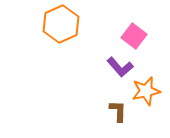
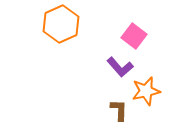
brown L-shape: moved 1 px right, 1 px up
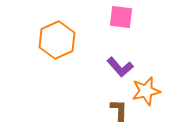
orange hexagon: moved 4 px left, 16 px down
pink square: moved 13 px left, 19 px up; rotated 30 degrees counterclockwise
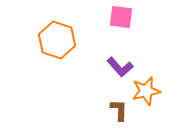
orange hexagon: rotated 18 degrees counterclockwise
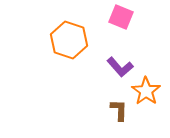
pink square: rotated 15 degrees clockwise
orange hexagon: moved 12 px right
orange star: rotated 24 degrees counterclockwise
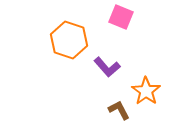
purple L-shape: moved 13 px left
brown L-shape: rotated 30 degrees counterclockwise
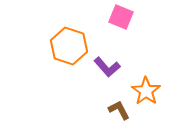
orange hexagon: moved 6 px down
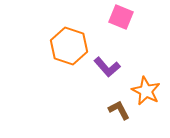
orange star: rotated 8 degrees counterclockwise
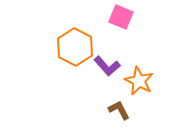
orange hexagon: moved 6 px right, 1 px down; rotated 9 degrees clockwise
purple L-shape: moved 1 px up
orange star: moved 7 px left, 10 px up
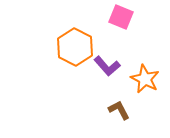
orange star: moved 6 px right, 2 px up
